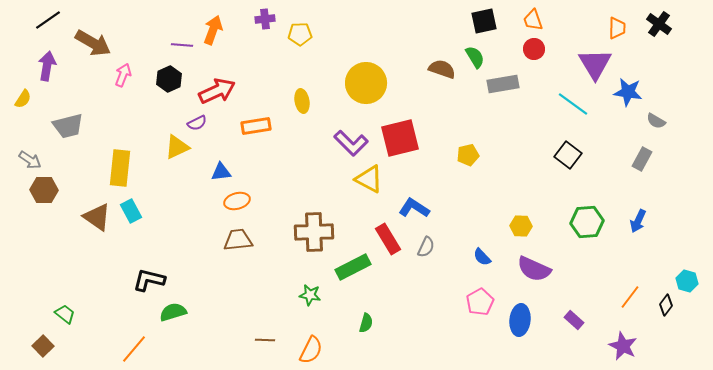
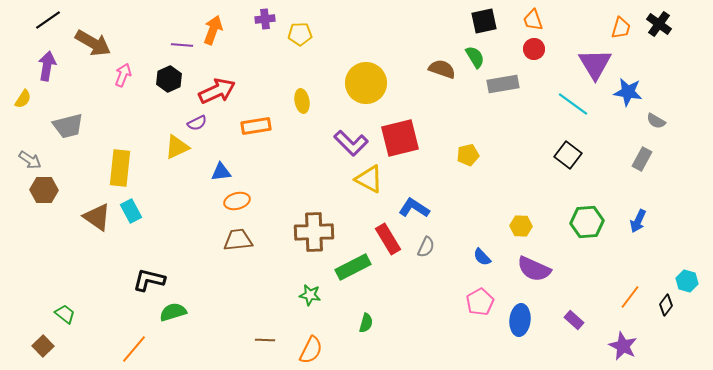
orange trapezoid at (617, 28): moved 4 px right; rotated 15 degrees clockwise
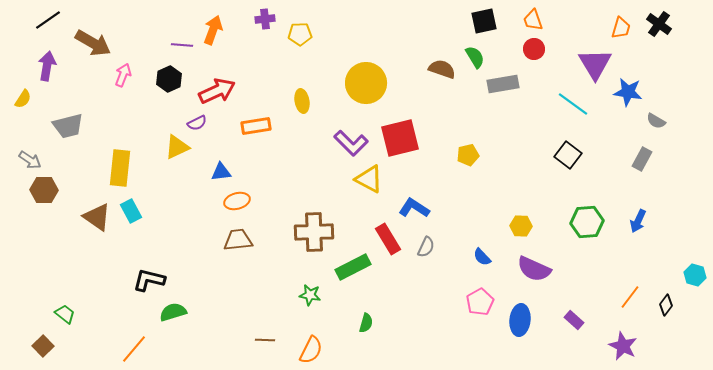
cyan hexagon at (687, 281): moved 8 px right, 6 px up
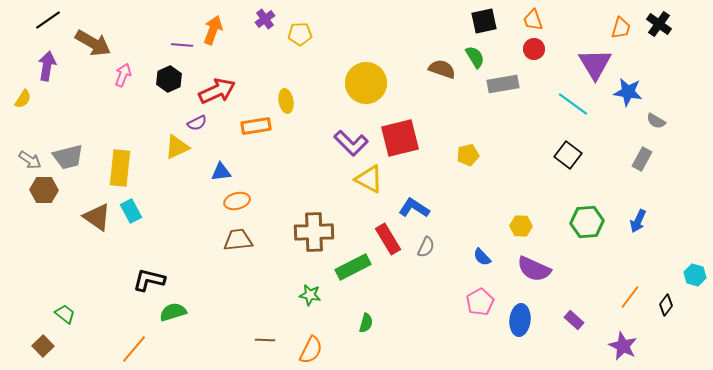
purple cross at (265, 19): rotated 30 degrees counterclockwise
yellow ellipse at (302, 101): moved 16 px left
gray trapezoid at (68, 126): moved 31 px down
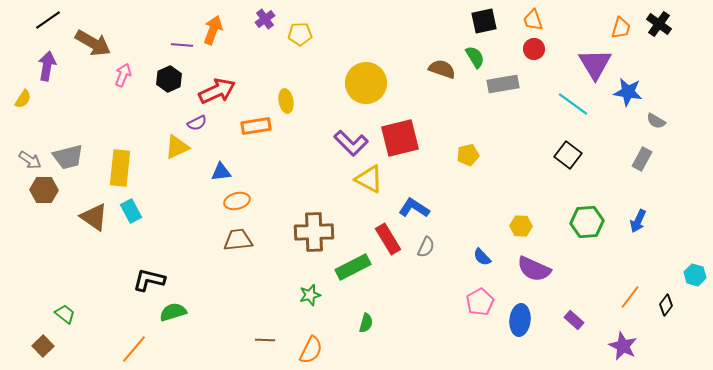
brown triangle at (97, 217): moved 3 px left
green star at (310, 295): rotated 25 degrees counterclockwise
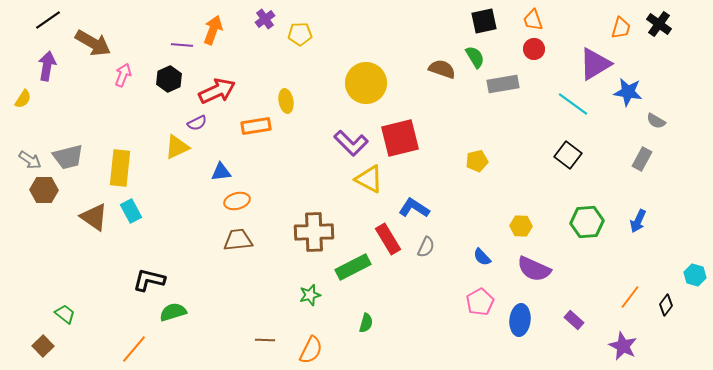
purple triangle at (595, 64): rotated 30 degrees clockwise
yellow pentagon at (468, 155): moved 9 px right, 6 px down
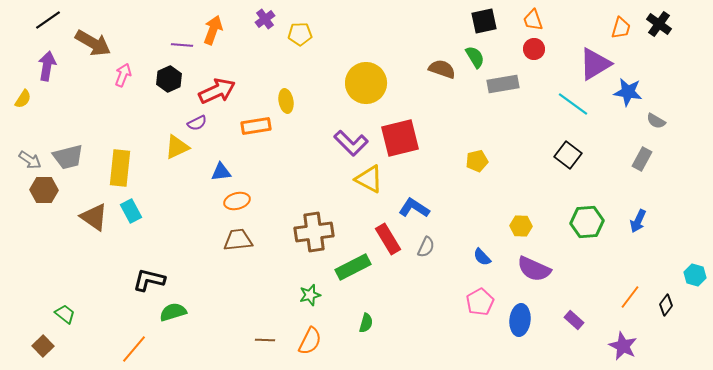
brown cross at (314, 232): rotated 6 degrees counterclockwise
orange semicircle at (311, 350): moved 1 px left, 9 px up
